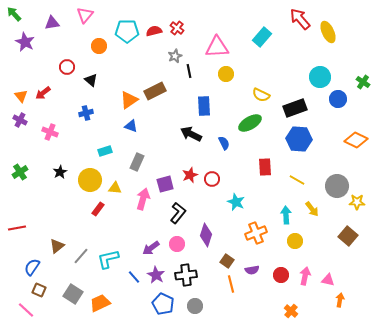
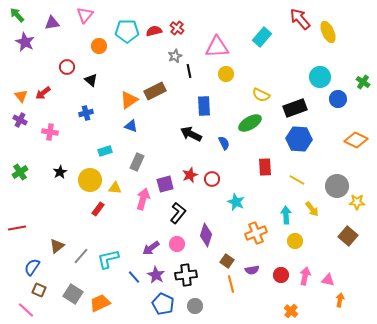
green arrow at (14, 14): moved 3 px right, 1 px down
pink cross at (50, 132): rotated 14 degrees counterclockwise
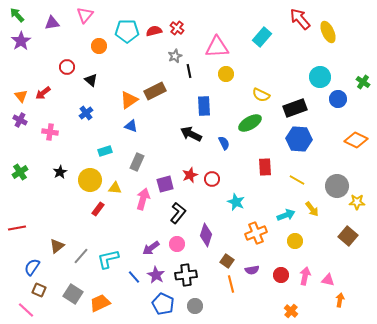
purple star at (25, 42): moved 4 px left, 1 px up; rotated 12 degrees clockwise
blue cross at (86, 113): rotated 24 degrees counterclockwise
cyan arrow at (286, 215): rotated 72 degrees clockwise
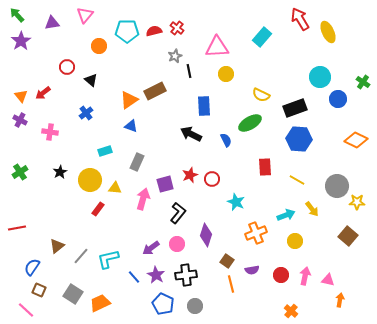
red arrow at (300, 19): rotated 10 degrees clockwise
blue semicircle at (224, 143): moved 2 px right, 3 px up
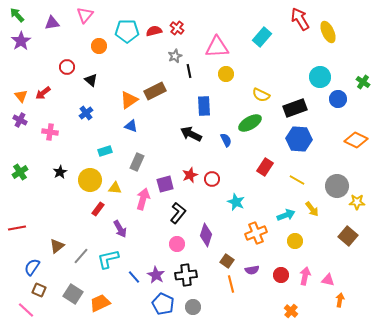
red rectangle at (265, 167): rotated 36 degrees clockwise
purple arrow at (151, 248): moved 31 px left, 19 px up; rotated 84 degrees counterclockwise
gray circle at (195, 306): moved 2 px left, 1 px down
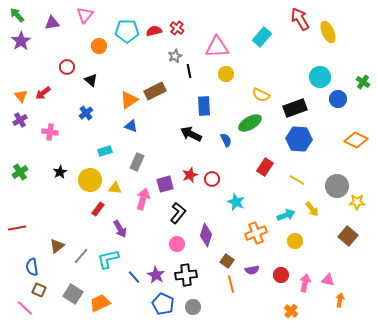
purple cross at (20, 120): rotated 32 degrees clockwise
blue semicircle at (32, 267): rotated 42 degrees counterclockwise
pink arrow at (305, 276): moved 7 px down
pink line at (26, 310): moved 1 px left, 2 px up
